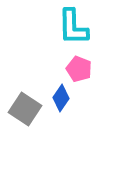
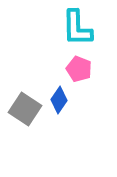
cyan L-shape: moved 4 px right, 1 px down
blue diamond: moved 2 px left, 2 px down
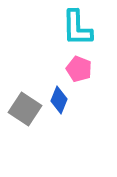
blue diamond: rotated 12 degrees counterclockwise
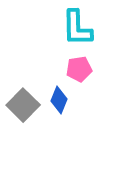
pink pentagon: rotated 30 degrees counterclockwise
gray square: moved 2 px left, 4 px up; rotated 12 degrees clockwise
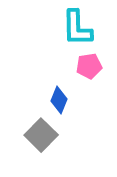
pink pentagon: moved 10 px right, 3 px up
gray square: moved 18 px right, 30 px down
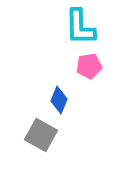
cyan L-shape: moved 3 px right, 1 px up
gray square: rotated 16 degrees counterclockwise
